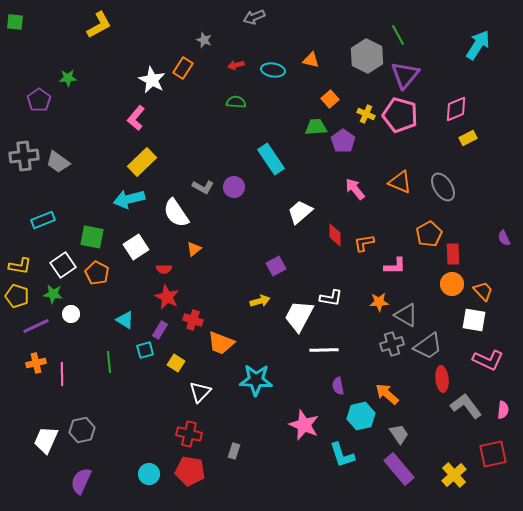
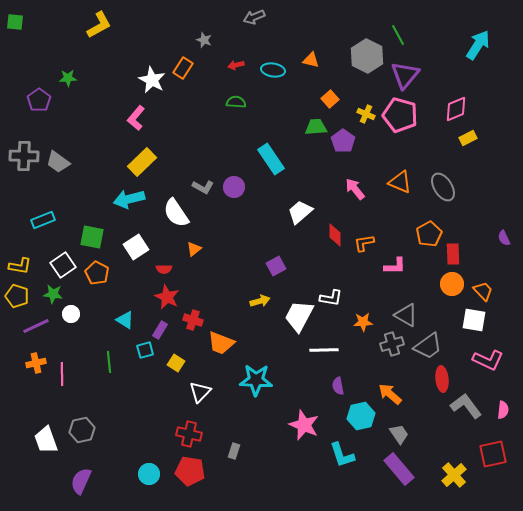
gray cross at (24, 156): rotated 8 degrees clockwise
orange star at (379, 302): moved 16 px left, 20 px down
orange arrow at (387, 394): moved 3 px right
white trapezoid at (46, 440): rotated 44 degrees counterclockwise
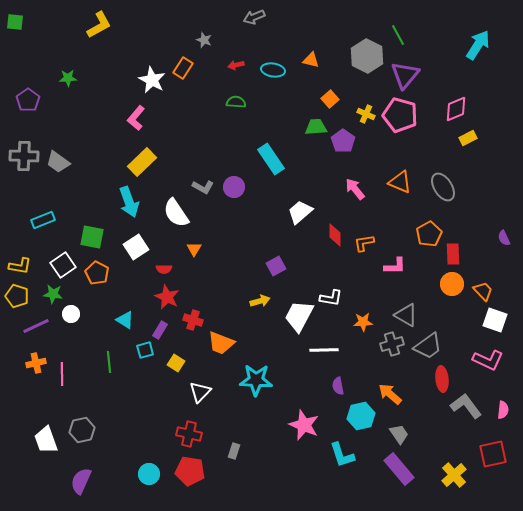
purple pentagon at (39, 100): moved 11 px left
cyan arrow at (129, 199): moved 3 px down; rotated 96 degrees counterclockwise
orange triangle at (194, 249): rotated 21 degrees counterclockwise
white square at (474, 320): moved 21 px right; rotated 10 degrees clockwise
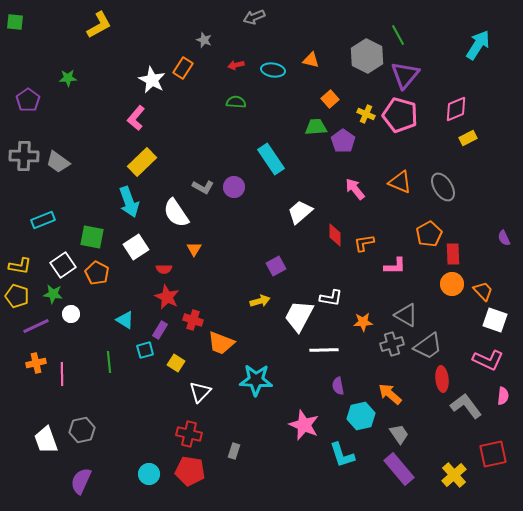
pink semicircle at (503, 410): moved 14 px up
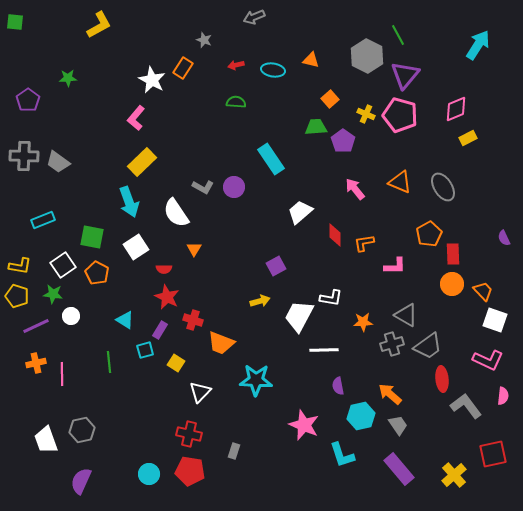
white circle at (71, 314): moved 2 px down
gray trapezoid at (399, 434): moved 1 px left, 9 px up
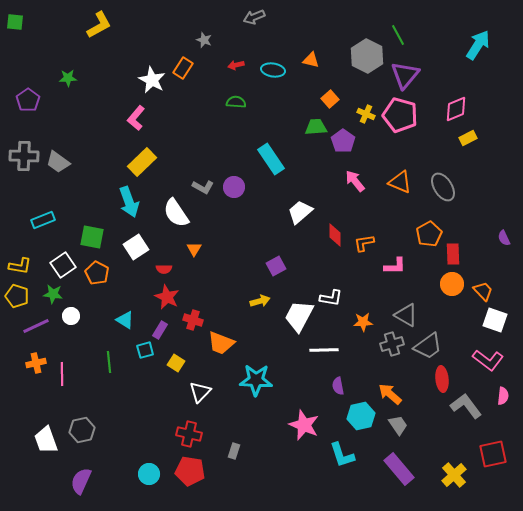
pink arrow at (355, 189): moved 8 px up
pink L-shape at (488, 360): rotated 12 degrees clockwise
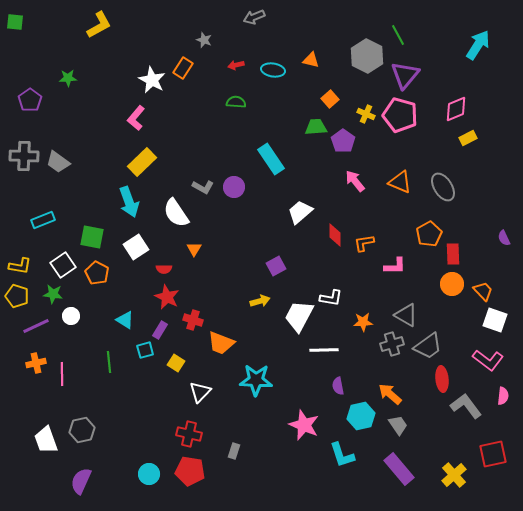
purple pentagon at (28, 100): moved 2 px right
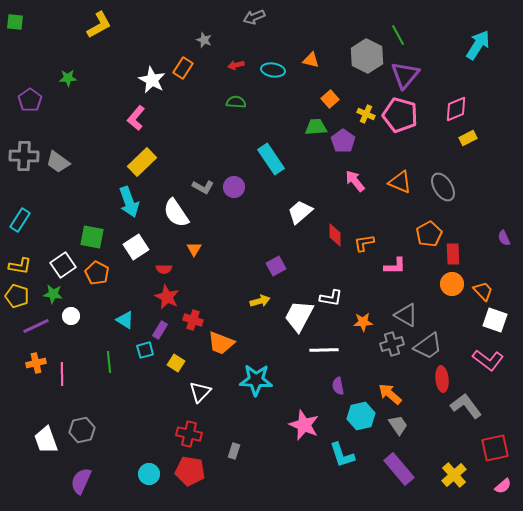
cyan rectangle at (43, 220): moved 23 px left; rotated 35 degrees counterclockwise
pink semicircle at (503, 396): moved 90 px down; rotated 42 degrees clockwise
red square at (493, 454): moved 2 px right, 6 px up
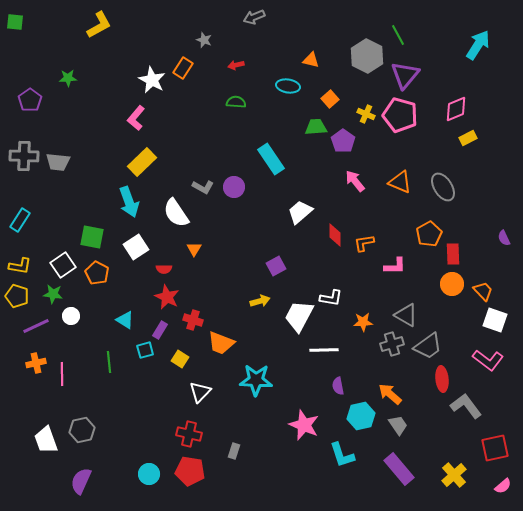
cyan ellipse at (273, 70): moved 15 px right, 16 px down
gray trapezoid at (58, 162): rotated 30 degrees counterclockwise
yellow square at (176, 363): moved 4 px right, 4 px up
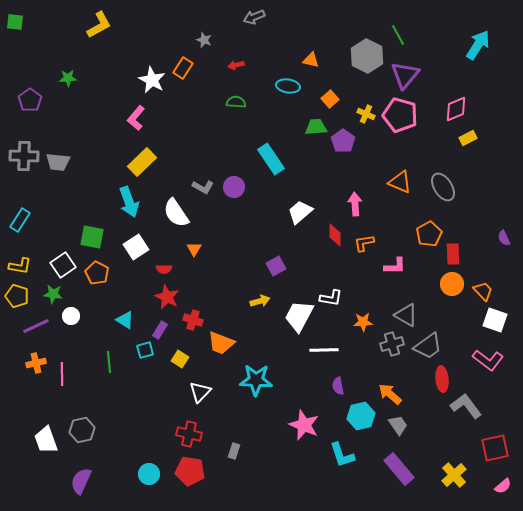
pink arrow at (355, 181): moved 23 px down; rotated 35 degrees clockwise
